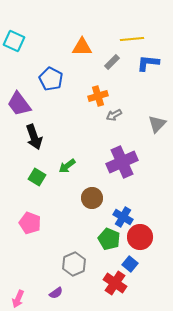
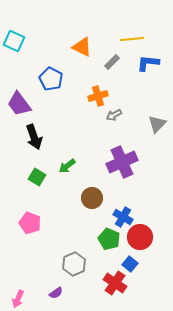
orange triangle: rotated 25 degrees clockwise
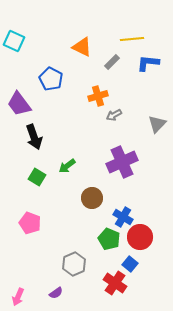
pink arrow: moved 2 px up
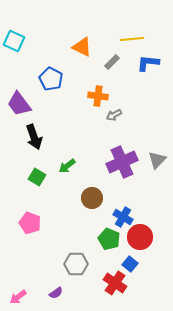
orange cross: rotated 24 degrees clockwise
gray triangle: moved 36 px down
gray hexagon: moved 2 px right; rotated 25 degrees clockwise
pink arrow: rotated 30 degrees clockwise
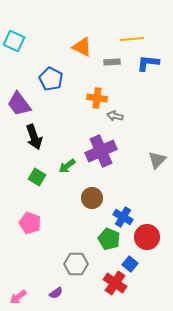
gray rectangle: rotated 42 degrees clockwise
orange cross: moved 1 px left, 2 px down
gray arrow: moved 1 px right, 1 px down; rotated 42 degrees clockwise
purple cross: moved 21 px left, 11 px up
red circle: moved 7 px right
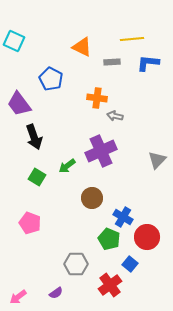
red cross: moved 5 px left, 2 px down; rotated 20 degrees clockwise
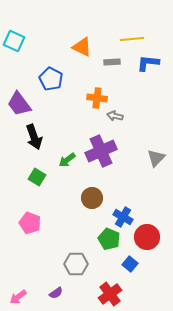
gray triangle: moved 1 px left, 2 px up
green arrow: moved 6 px up
red cross: moved 9 px down
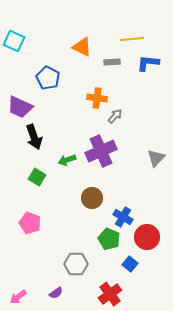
blue pentagon: moved 3 px left, 1 px up
purple trapezoid: moved 1 px right, 3 px down; rotated 28 degrees counterclockwise
gray arrow: rotated 119 degrees clockwise
green arrow: rotated 18 degrees clockwise
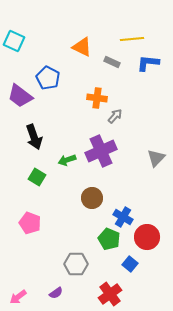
gray rectangle: rotated 28 degrees clockwise
purple trapezoid: moved 11 px up; rotated 12 degrees clockwise
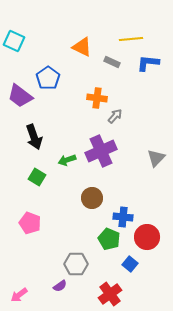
yellow line: moved 1 px left
blue pentagon: rotated 10 degrees clockwise
blue cross: rotated 24 degrees counterclockwise
purple semicircle: moved 4 px right, 7 px up
pink arrow: moved 1 px right, 2 px up
